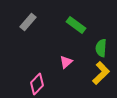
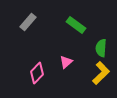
pink diamond: moved 11 px up
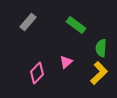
yellow L-shape: moved 2 px left
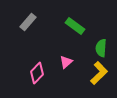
green rectangle: moved 1 px left, 1 px down
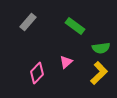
green semicircle: rotated 102 degrees counterclockwise
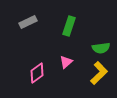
gray rectangle: rotated 24 degrees clockwise
green rectangle: moved 6 px left; rotated 72 degrees clockwise
pink diamond: rotated 10 degrees clockwise
